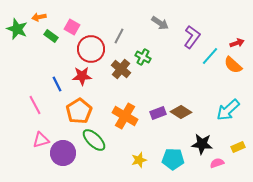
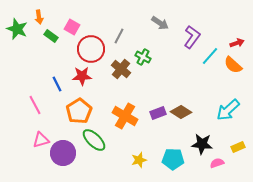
orange arrow: rotated 88 degrees counterclockwise
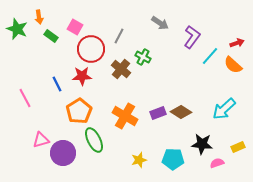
pink square: moved 3 px right
pink line: moved 10 px left, 7 px up
cyan arrow: moved 4 px left, 1 px up
green ellipse: rotated 20 degrees clockwise
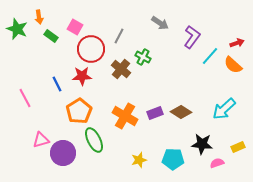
purple rectangle: moved 3 px left
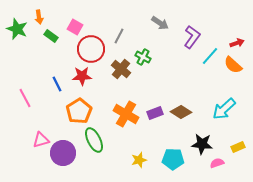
orange cross: moved 1 px right, 2 px up
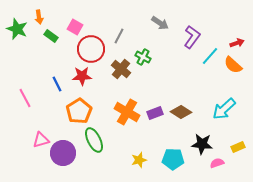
orange cross: moved 1 px right, 2 px up
